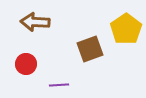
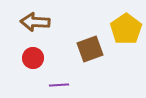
red circle: moved 7 px right, 6 px up
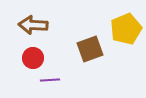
brown arrow: moved 2 px left, 3 px down
yellow pentagon: rotated 12 degrees clockwise
purple line: moved 9 px left, 5 px up
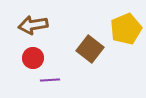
brown arrow: rotated 12 degrees counterclockwise
brown square: rotated 32 degrees counterclockwise
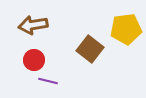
yellow pentagon: rotated 16 degrees clockwise
red circle: moved 1 px right, 2 px down
purple line: moved 2 px left, 1 px down; rotated 18 degrees clockwise
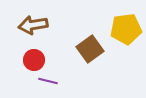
brown square: rotated 16 degrees clockwise
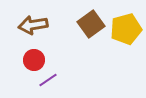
yellow pentagon: rotated 8 degrees counterclockwise
brown square: moved 1 px right, 25 px up
purple line: moved 1 px up; rotated 48 degrees counterclockwise
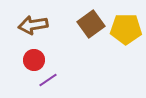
yellow pentagon: rotated 16 degrees clockwise
